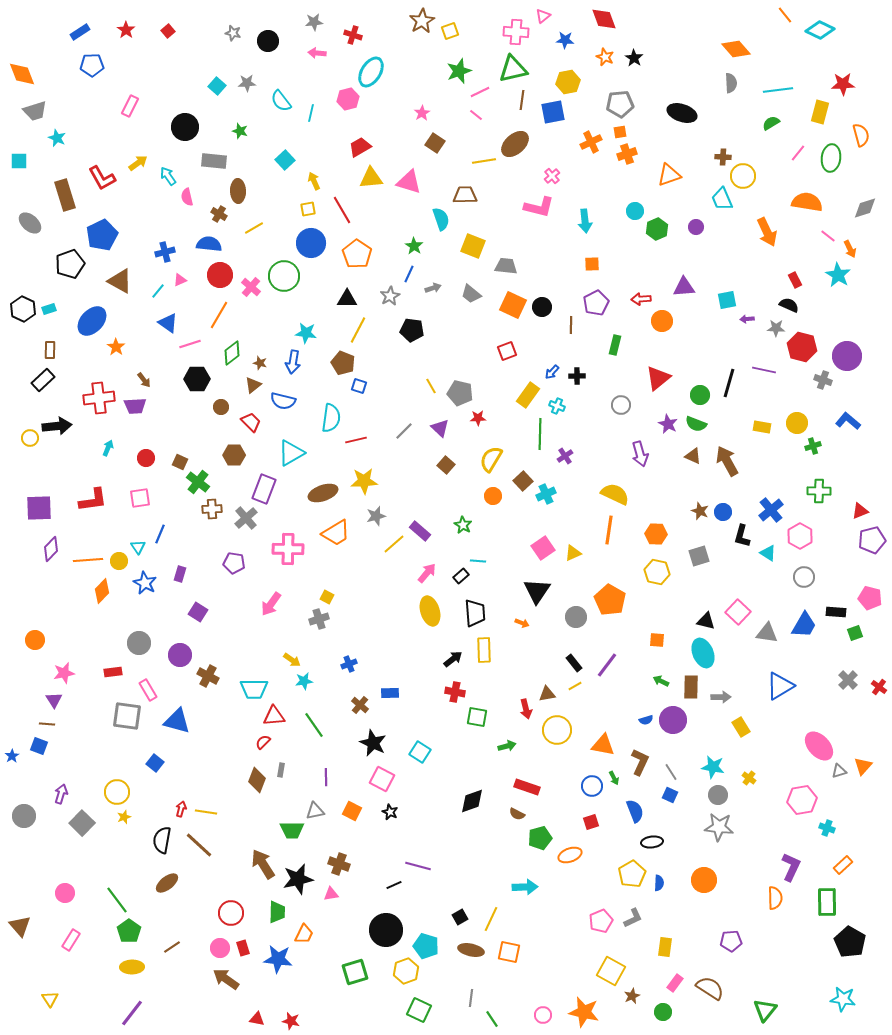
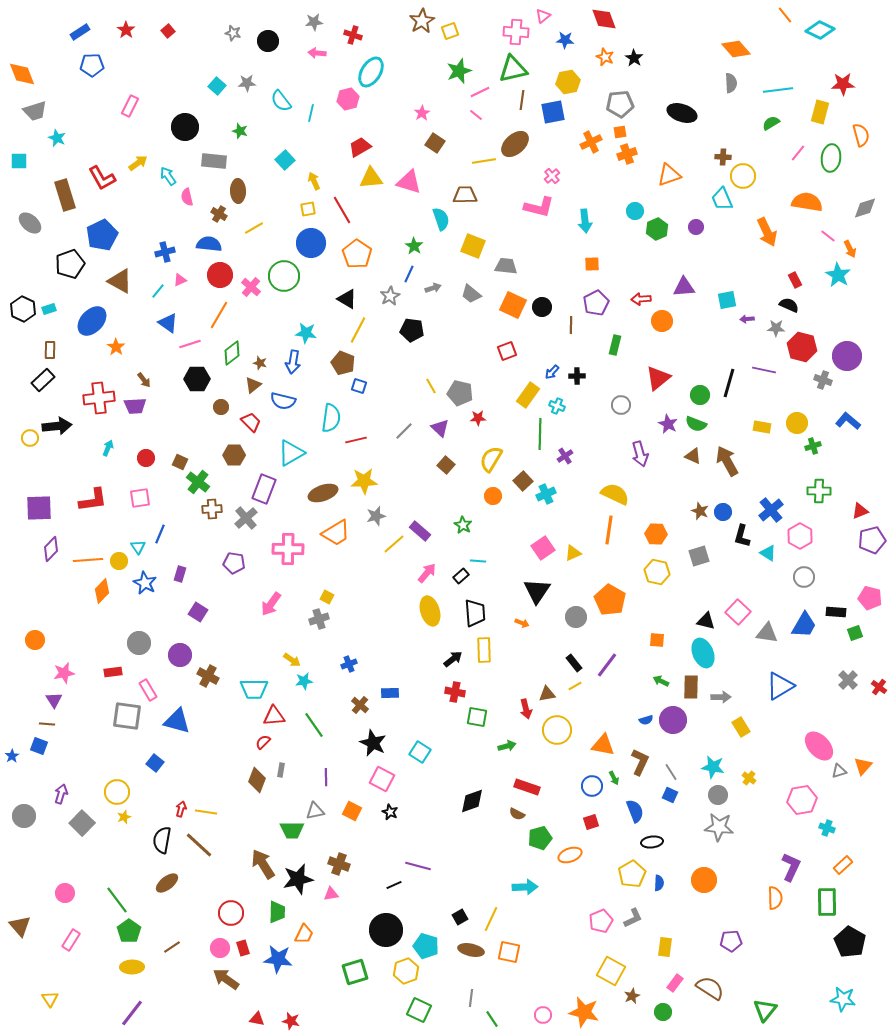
black triangle at (347, 299): rotated 30 degrees clockwise
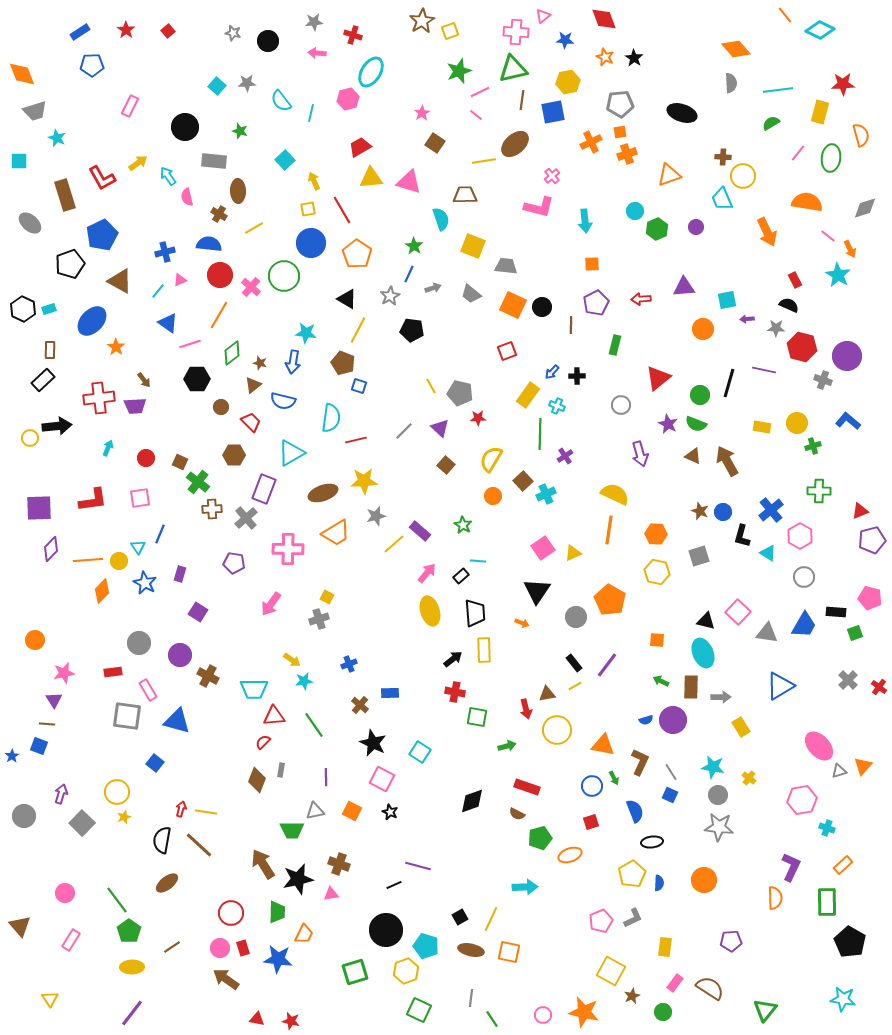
orange circle at (662, 321): moved 41 px right, 8 px down
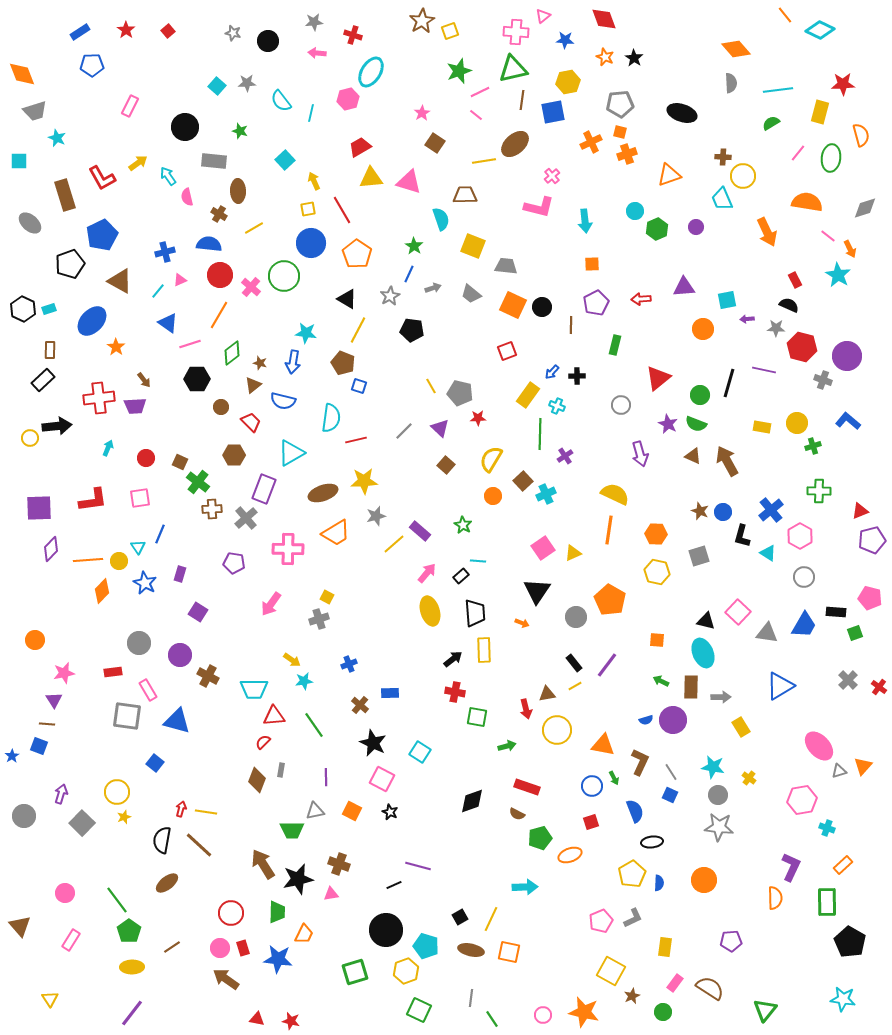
orange square at (620, 132): rotated 24 degrees clockwise
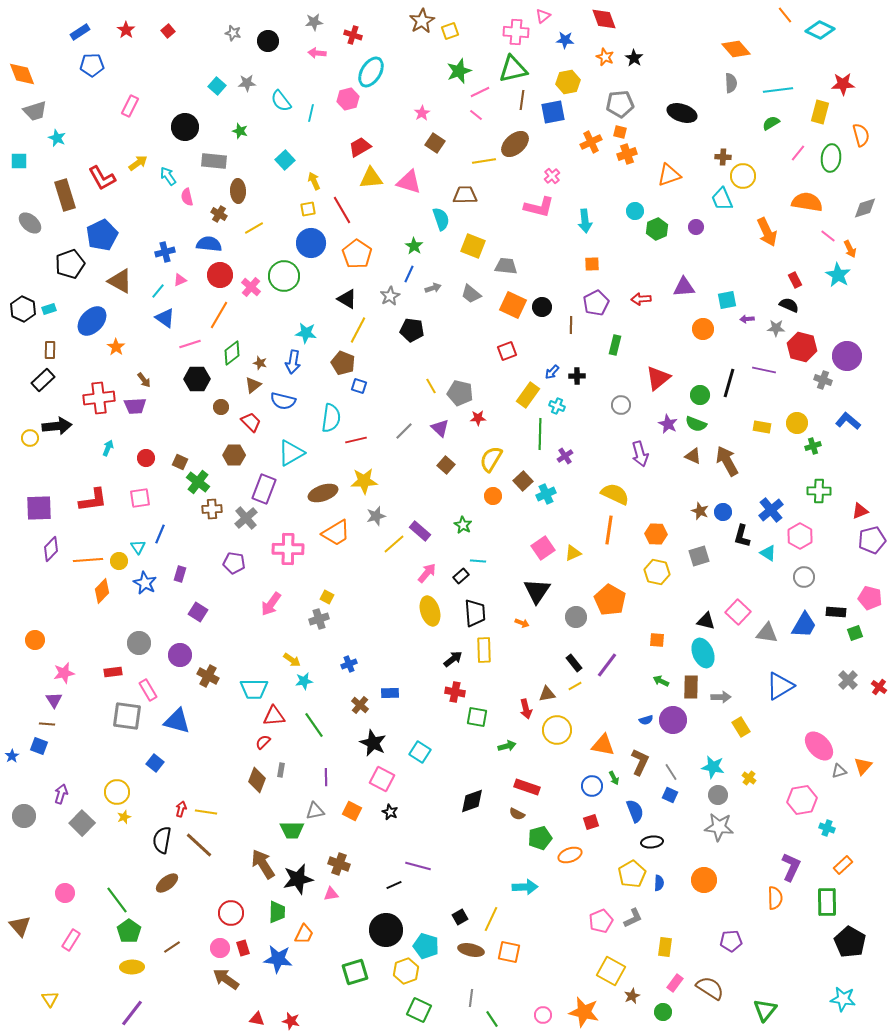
blue triangle at (168, 323): moved 3 px left, 5 px up
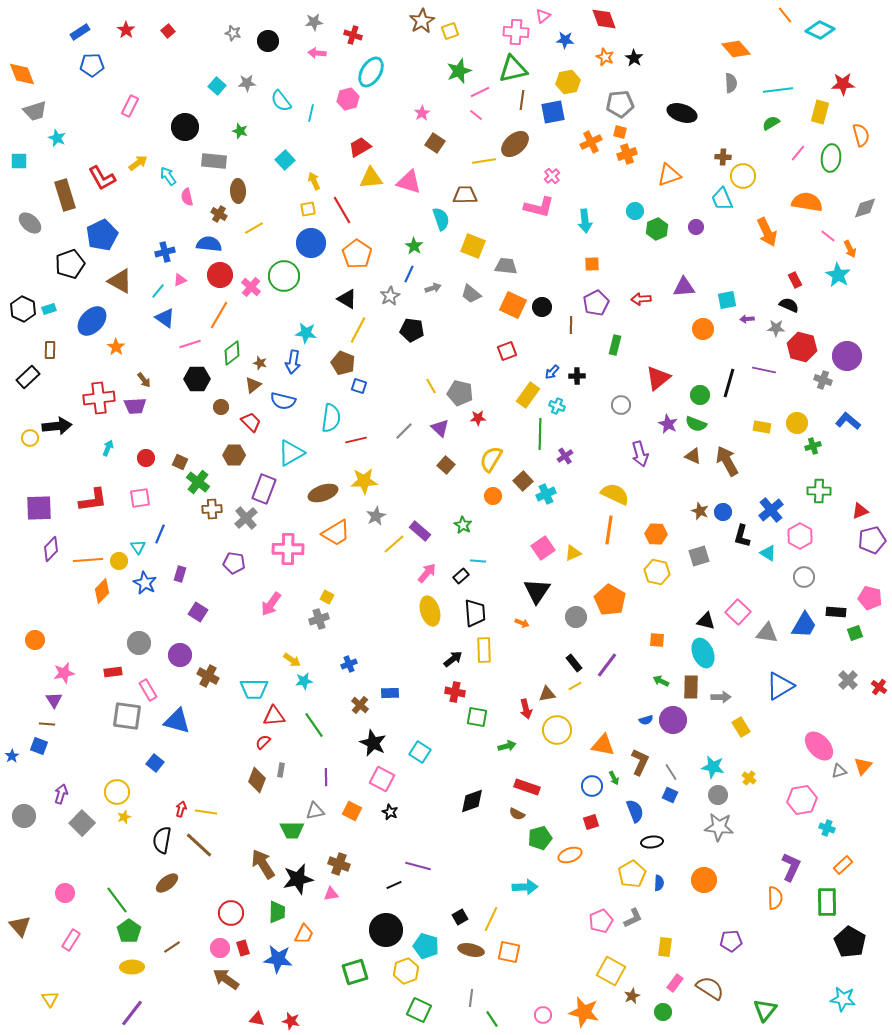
black rectangle at (43, 380): moved 15 px left, 3 px up
gray star at (376, 516): rotated 12 degrees counterclockwise
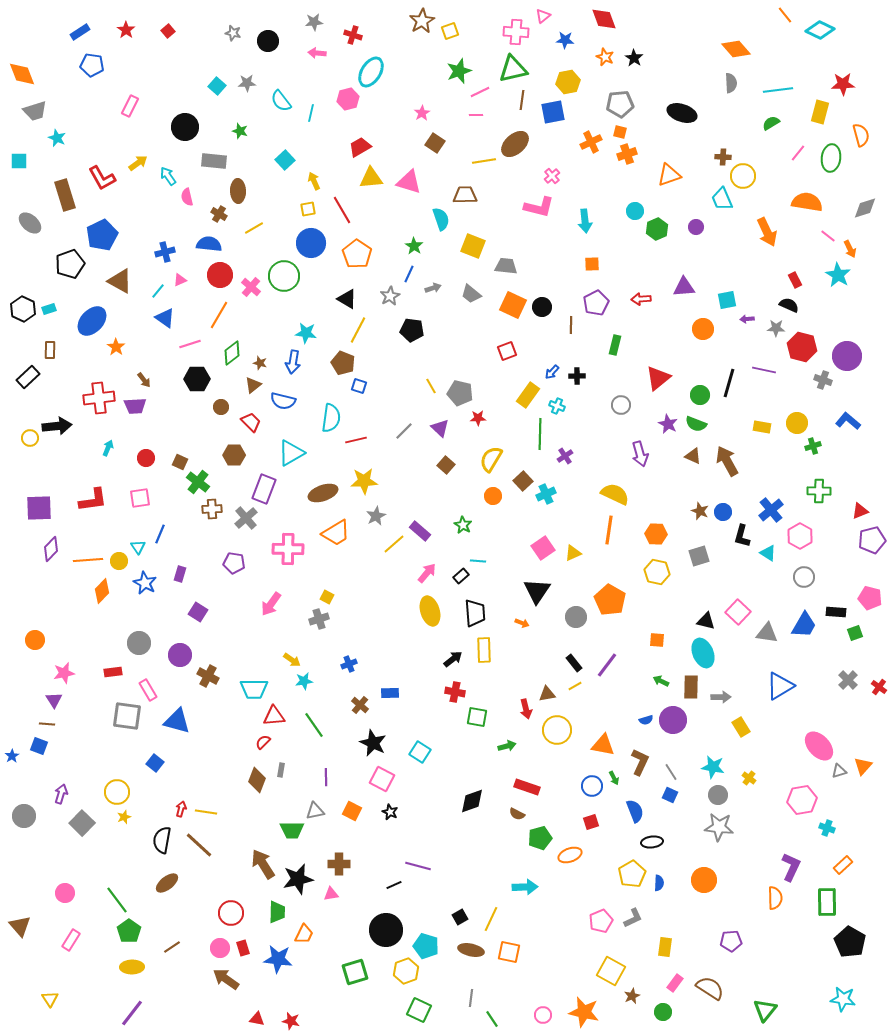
blue pentagon at (92, 65): rotated 10 degrees clockwise
pink line at (476, 115): rotated 40 degrees counterclockwise
brown cross at (339, 864): rotated 20 degrees counterclockwise
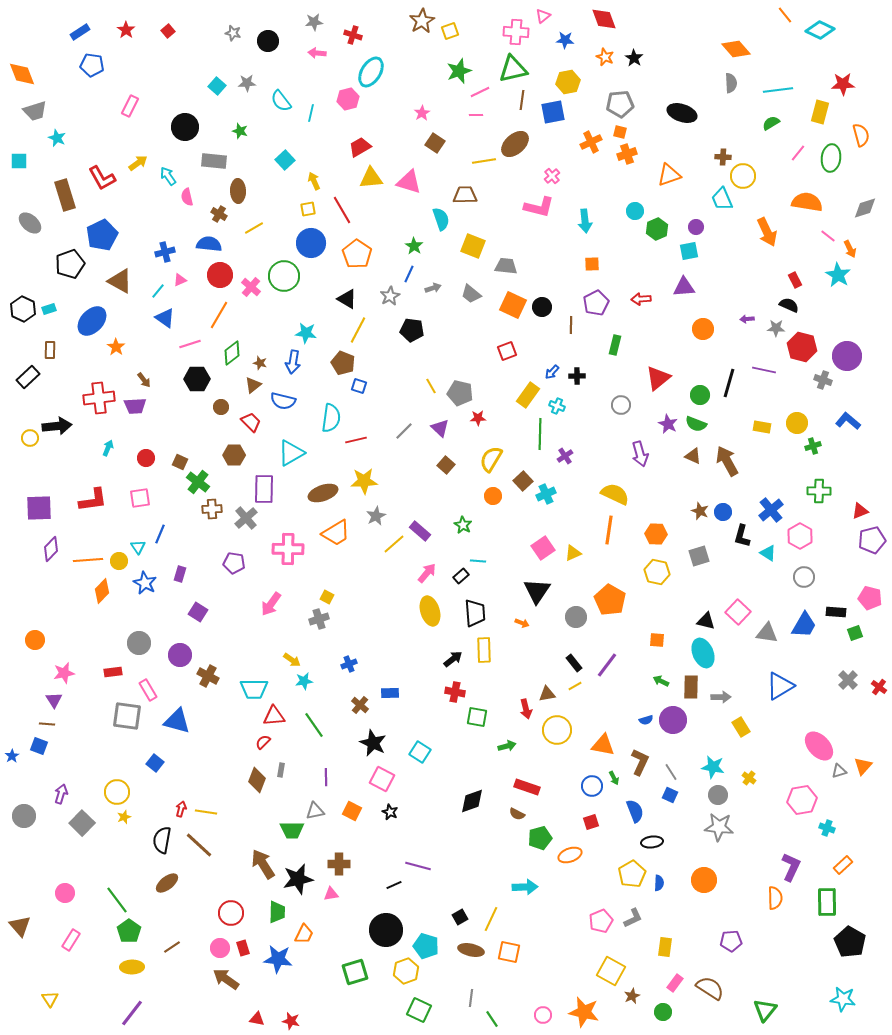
cyan square at (727, 300): moved 38 px left, 49 px up
purple rectangle at (264, 489): rotated 20 degrees counterclockwise
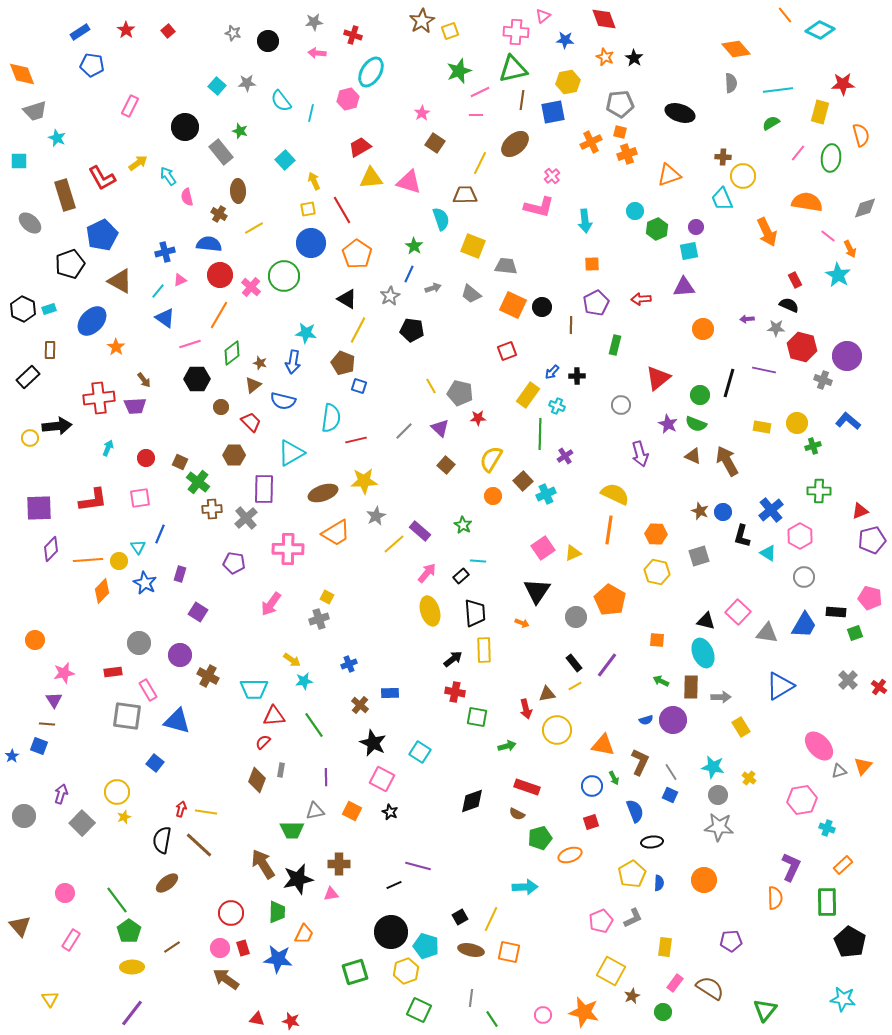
black ellipse at (682, 113): moved 2 px left
gray rectangle at (214, 161): moved 7 px right, 9 px up; rotated 45 degrees clockwise
yellow line at (484, 161): moved 4 px left, 2 px down; rotated 55 degrees counterclockwise
black circle at (386, 930): moved 5 px right, 2 px down
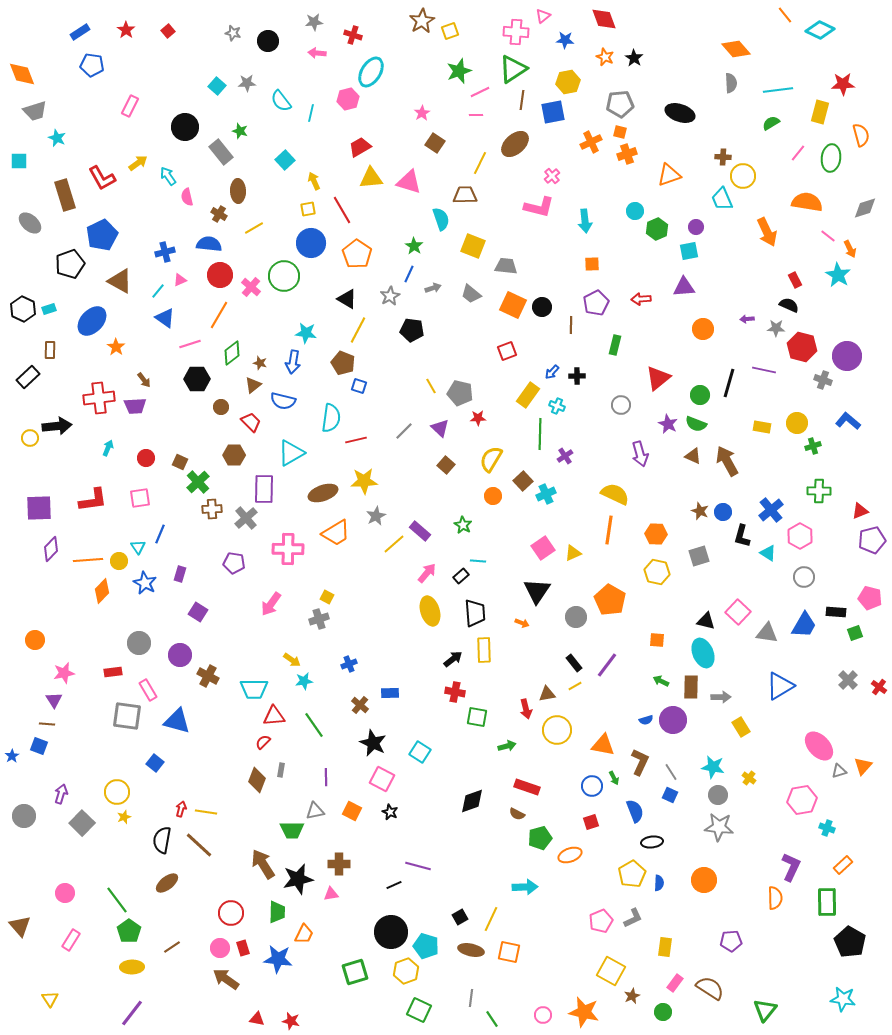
green triangle at (513, 69): rotated 20 degrees counterclockwise
green cross at (198, 482): rotated 10 degrees clockwise
